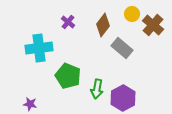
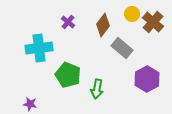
brown cross: moved 3 px up
green pentagon: moved 1 px up
purple hexagon: moved 24 px right, 19 px up
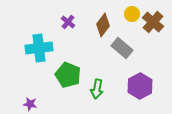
purple hexagon: moved 7 px left, 7 px down
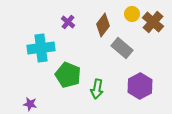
cyan cross: moved 2 px right
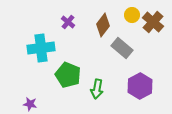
yellow circle: moved 1 px down
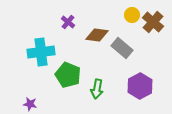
brown diamond: moved 6 px left, 10 px down; rotated 60 degrees clockwise
cyan cross: moved 4 px down
